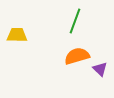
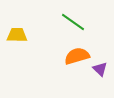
green line: moved 2 px left, 1 px down; rotated 75 degrees counterclockwise
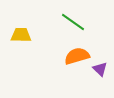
yellow trapezoid: moved 4 px right
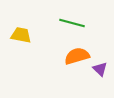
green line: moved 1 px left, 1 px down; rotated 20 degrees counterclockwise
yellow trapezoid: rotated 10 degrees clockwise
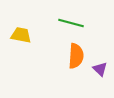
green line: moved 1 px left
orange semicircle: moved 1 px left; rotated 110 degrees clockwise
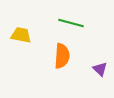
orange semicircle: moved 14 px left
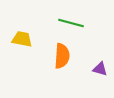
yellow trapezoid: moved 1 px right, 4 px down
purple triangle: rotated 28 degrees counterclockwise
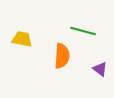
green line: moved 12 px right, 8 px down
purple triangle: rotated 21 degrees clockwise
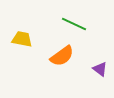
green line: moved 9 px left, 7 px up; rotated 10 degrees clockwise
orange semicircle: rotated 50 degrees clockwise
